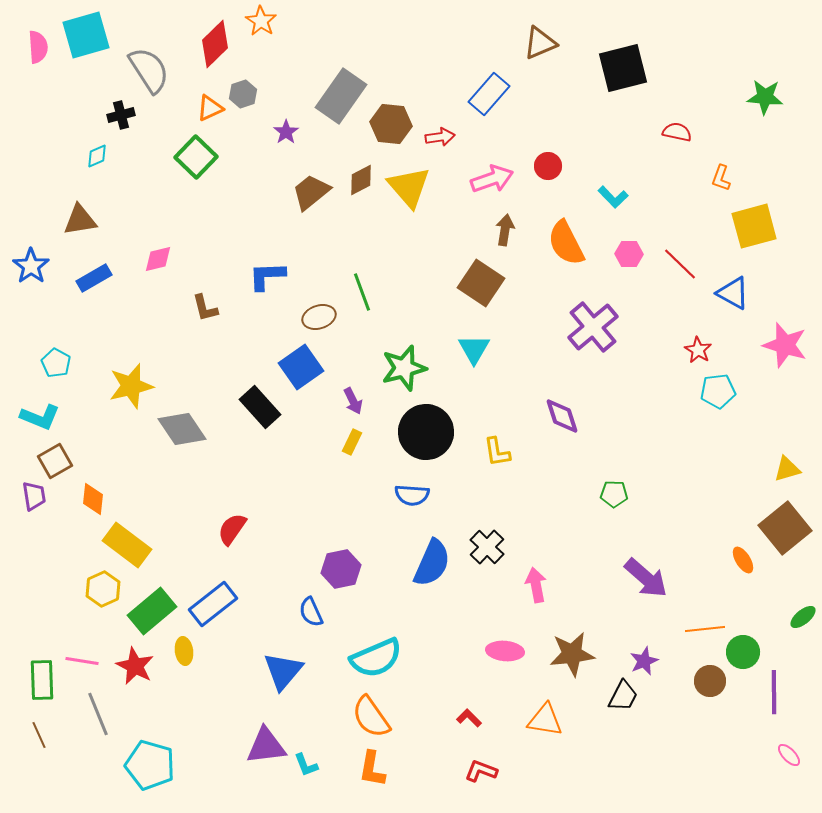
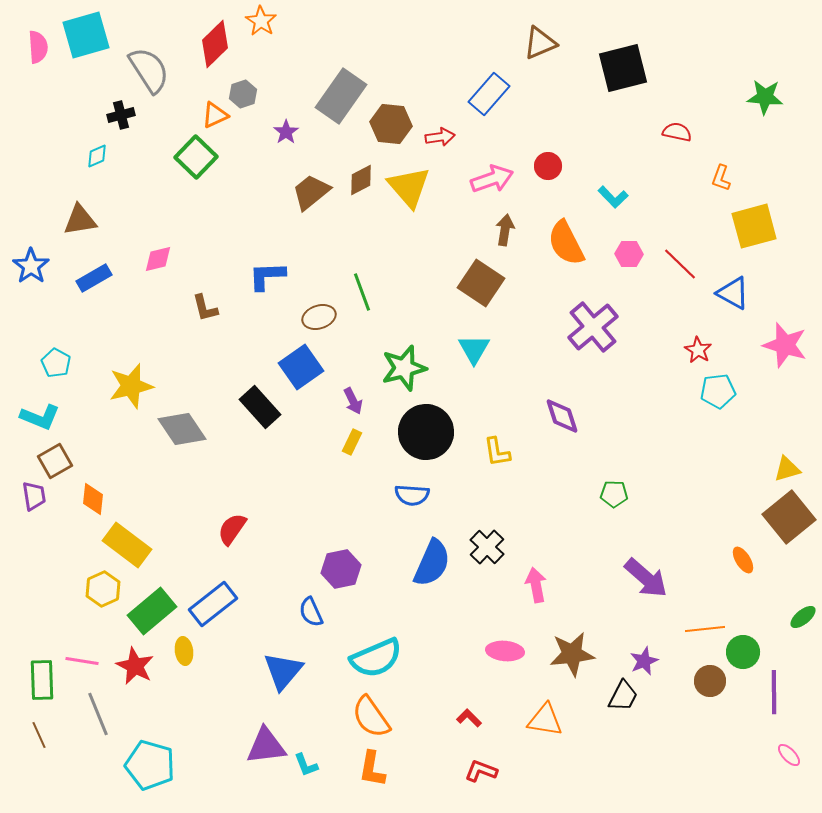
orange triangle at (210, 108): moved 5 px right, 7 px down
brown square at (785, 528): moved 4 px right, 11 px up
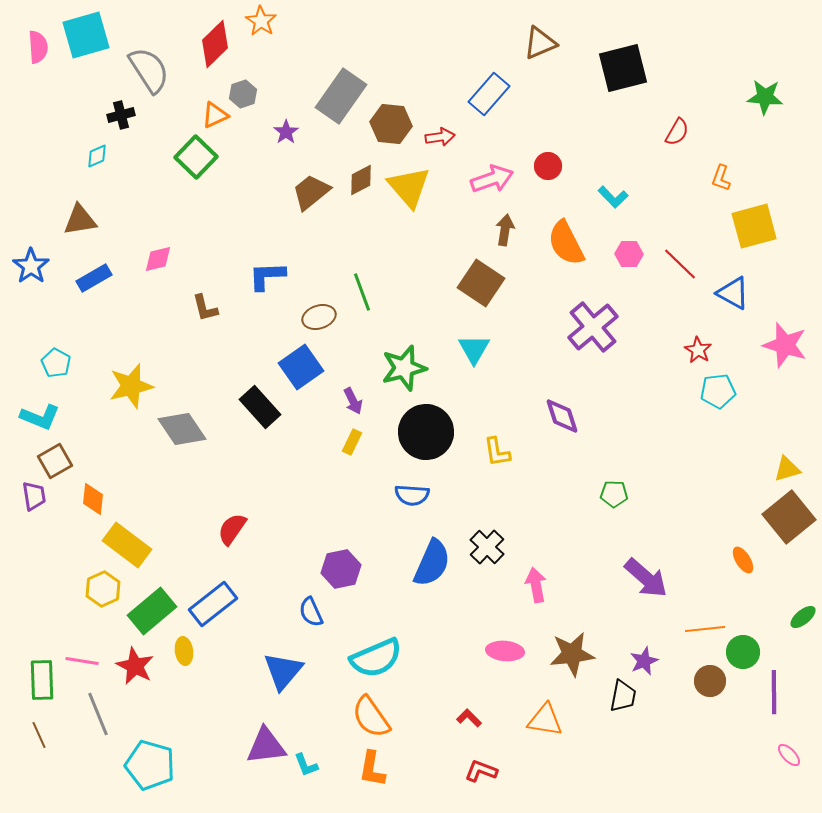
red semicircle at (677, 132): rotated 108 degrees clockwise
black trapezoid at (623, 696): rotated 16 degrees counterclockwise
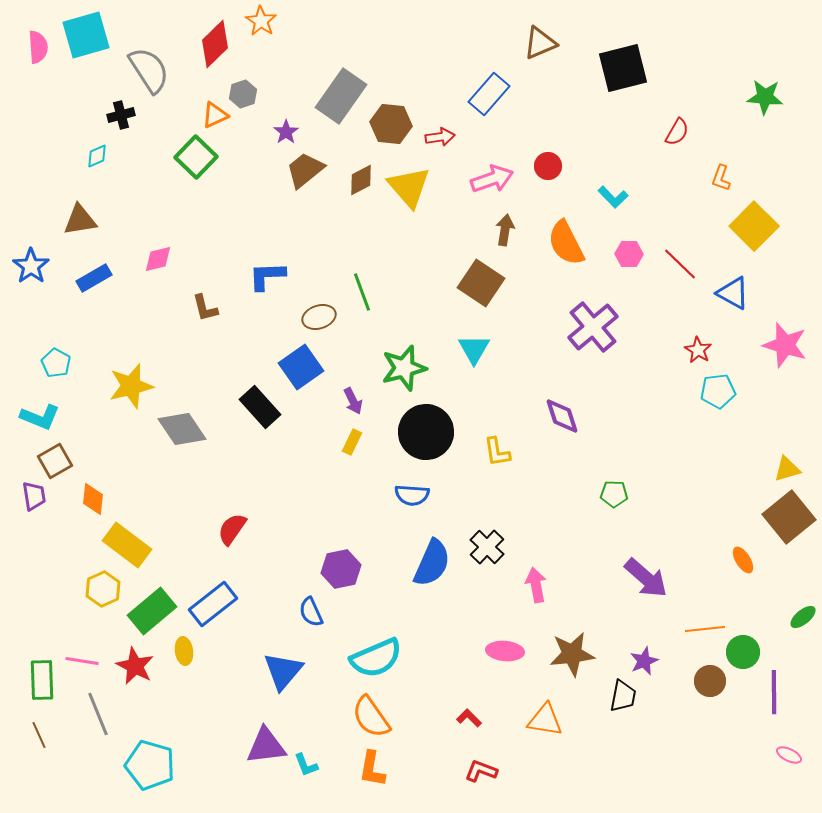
brown trapezoid at (311, 192): moved 6 px left, 22 px up
yellow square at (754, 226): rotated 30 degrees counterclockwise
pink ellipse at (789, 755): rotated 20 degrees counterclockwise
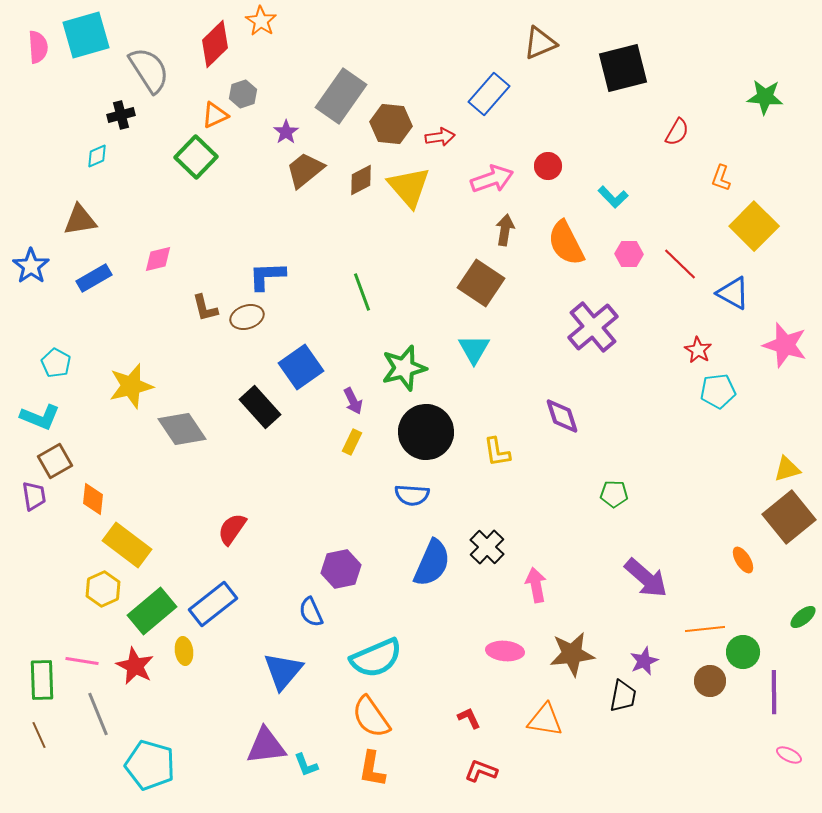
brown ellipse at (319, 317): moved 72 px left
red L-shape at (469, 718): rotated 20 degrees clockwise
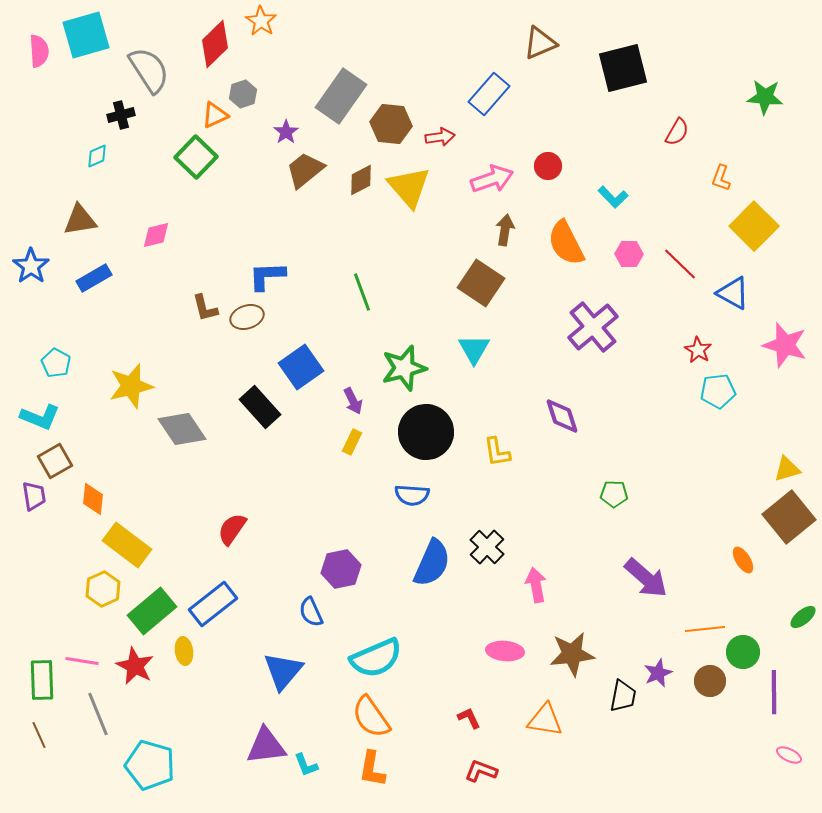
pink semicircle at (38, 47): moved 1 px right, 4 px down
pink diamond at (158, 259): moved 2 px left, 24 px up
purple star at (644, 661): moved 14 px right, 12 px down
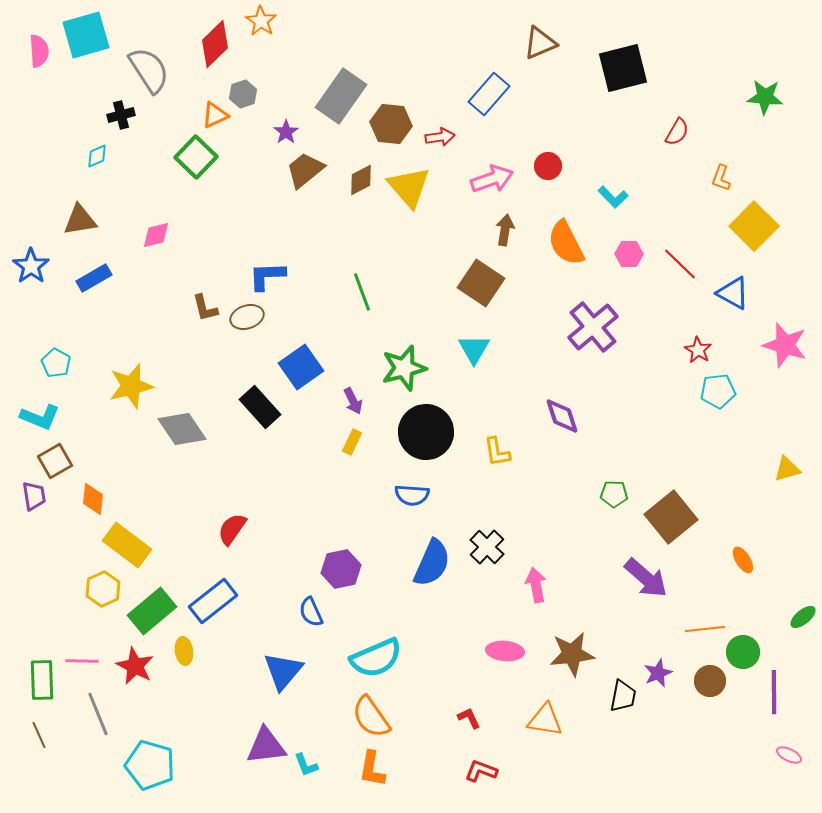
brown square at (789, 517): moved 118 px left
blue rectangle at (213, 604): moved 3 px up
pink line at (82, 661): rotated 8 degrees counterclockwise
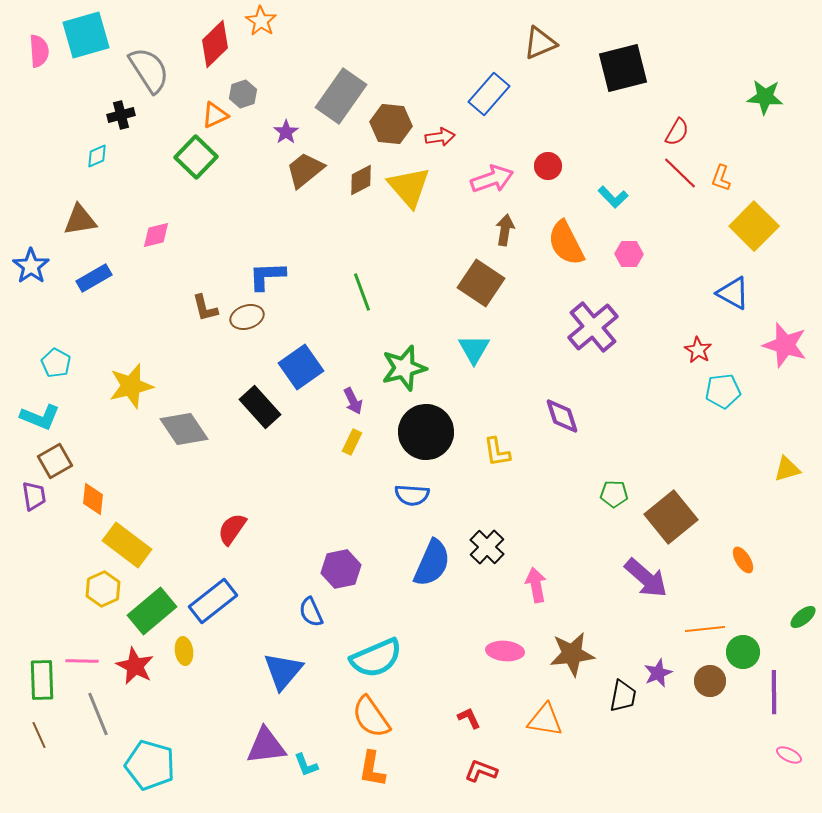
red line at (680, 264): moved 91 px up
cyan pentagon at (718, 391): moved 5 px right
gray diamond at (182, 429): moved 2 px right
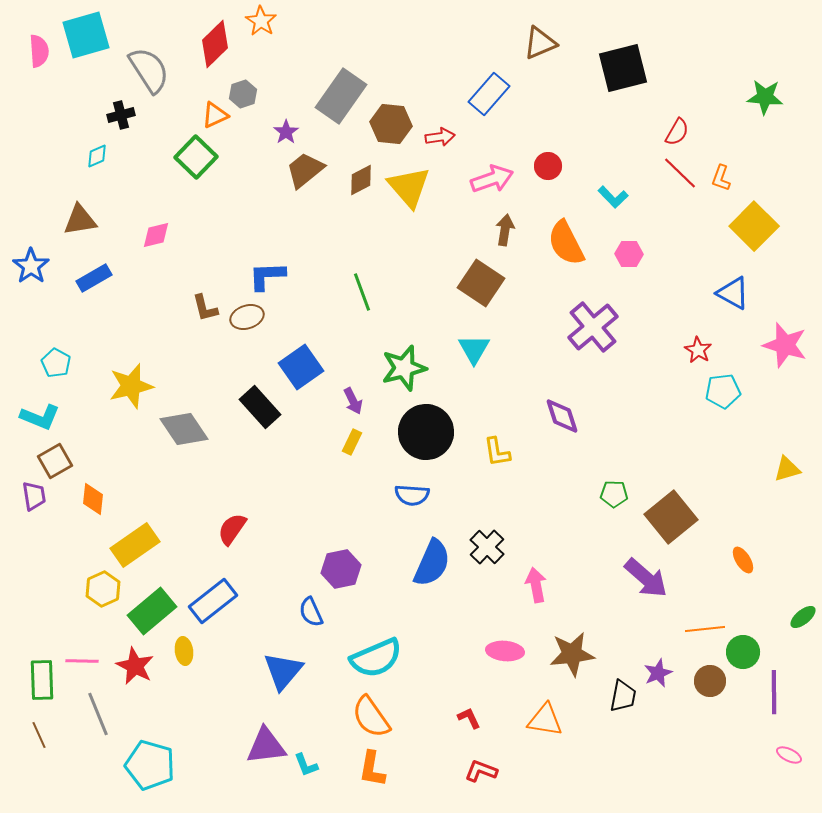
yellow rectangle at (127, 545): moved 8 px right; rotated 72 degrees counterclockwise
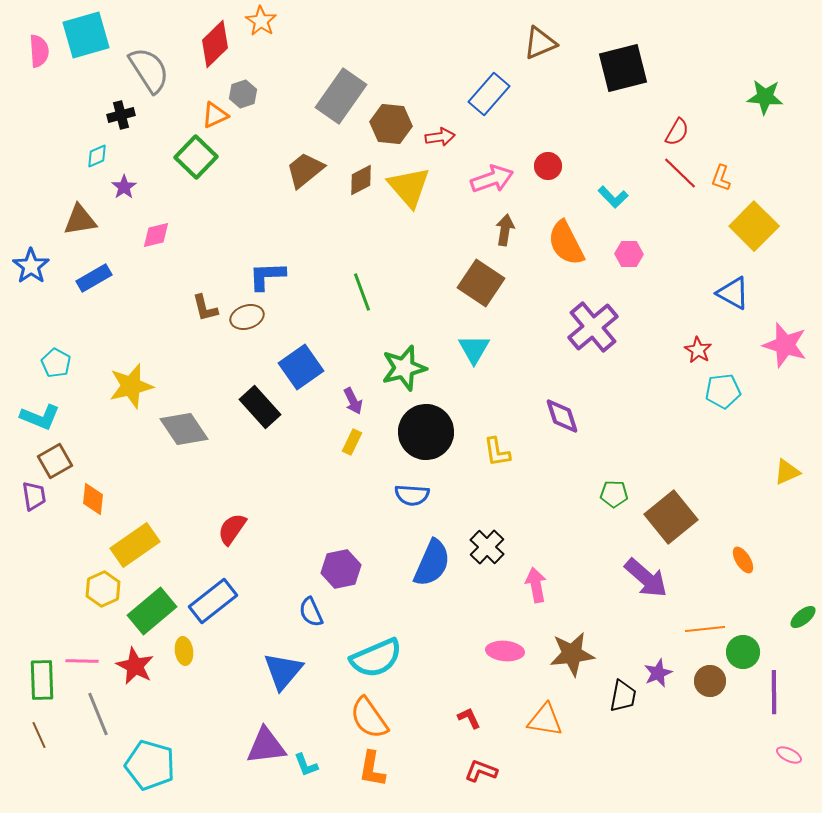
purple star at (286, 132): moved 162 px left, 55 px down
yellow triangle at (787, 469): moved 3 px down; rotated 8 degrees counterclockwise
orange semicircle at (371, 717): moved 2 px left, 1 px down
